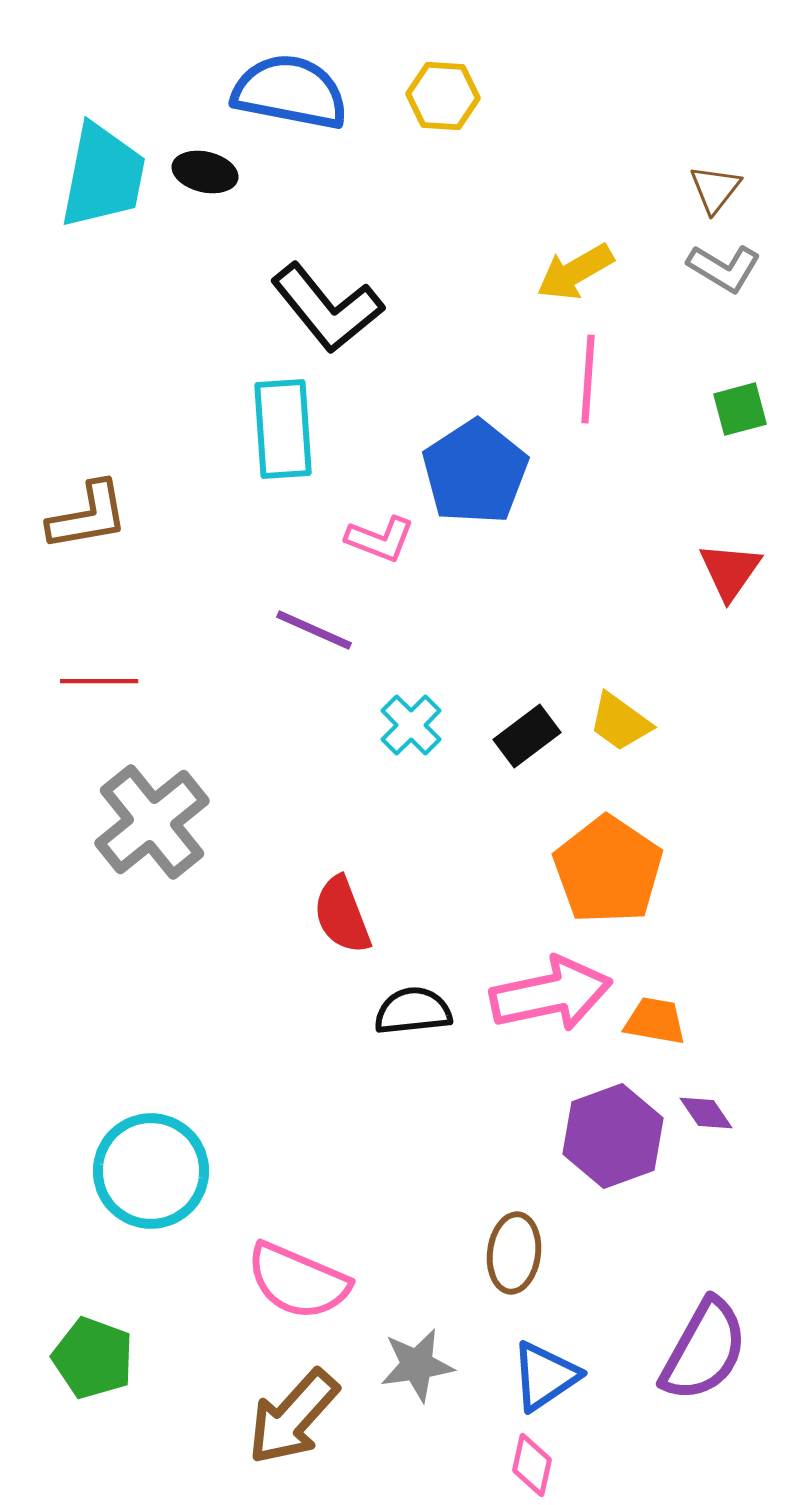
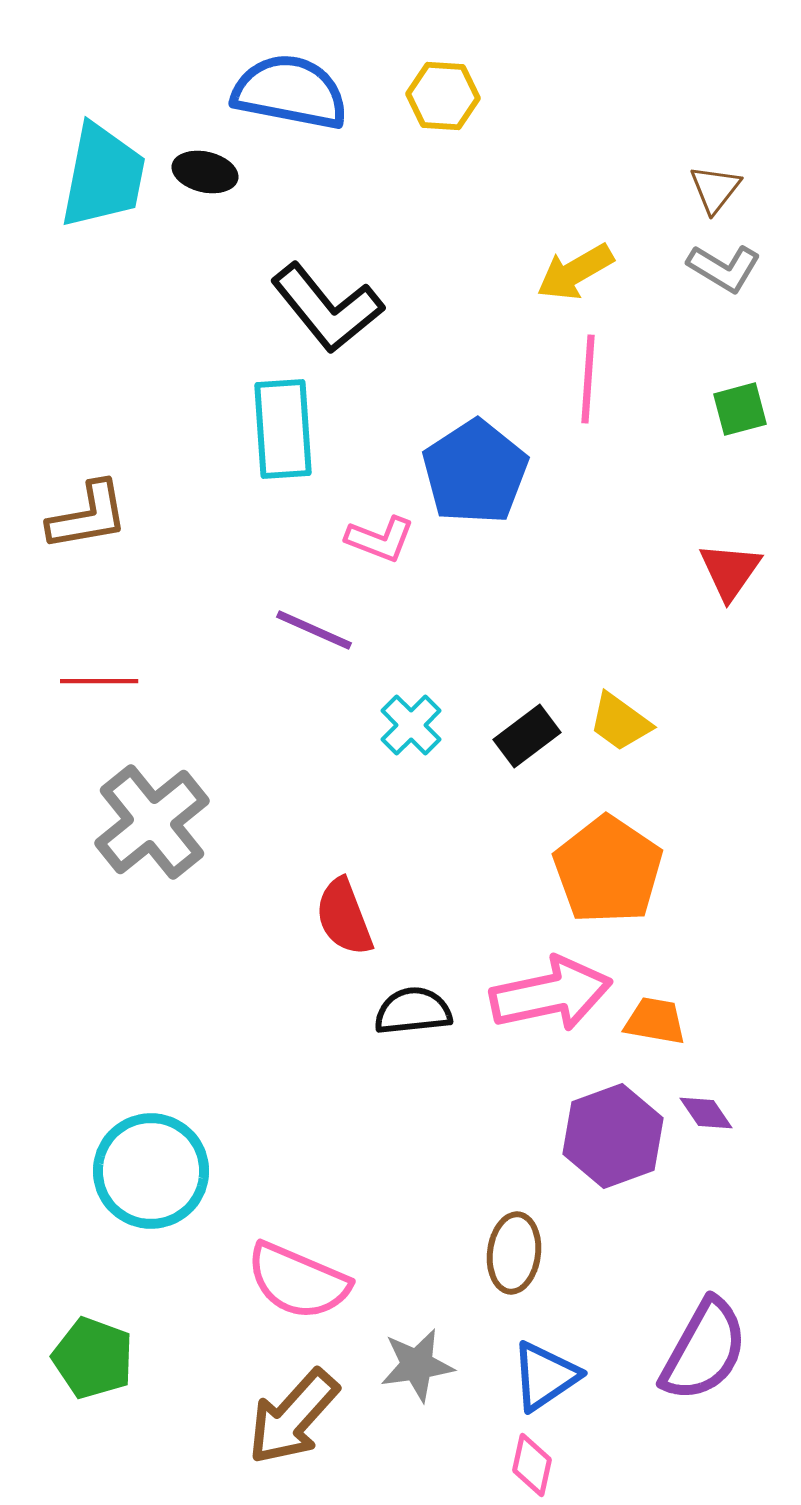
red semicircle: moved 2 px right, 2 px down
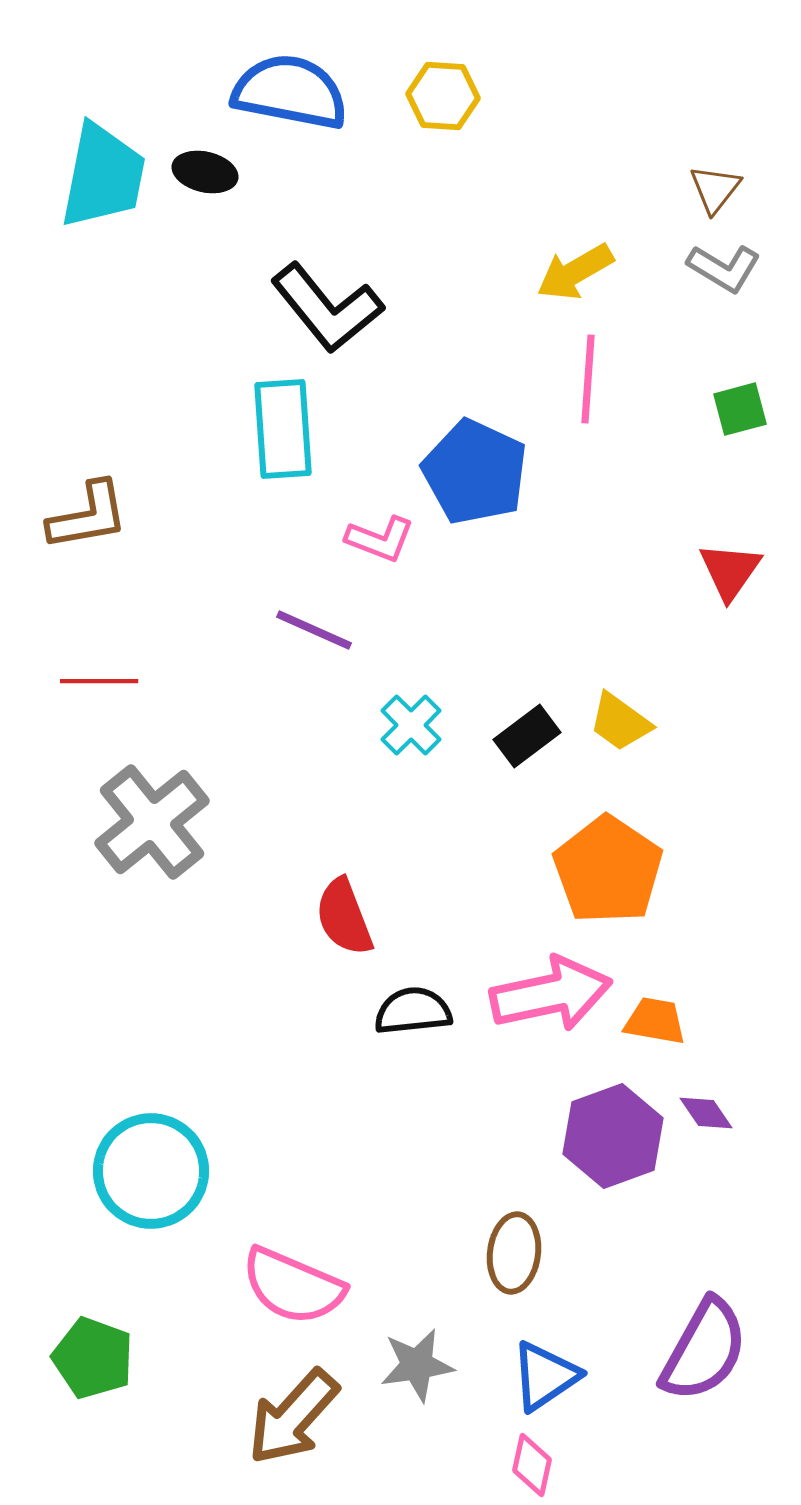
blue pentagon: rotated 14 degrees counterclockwise
pink semicircle: moved 5 px left, 5 px down
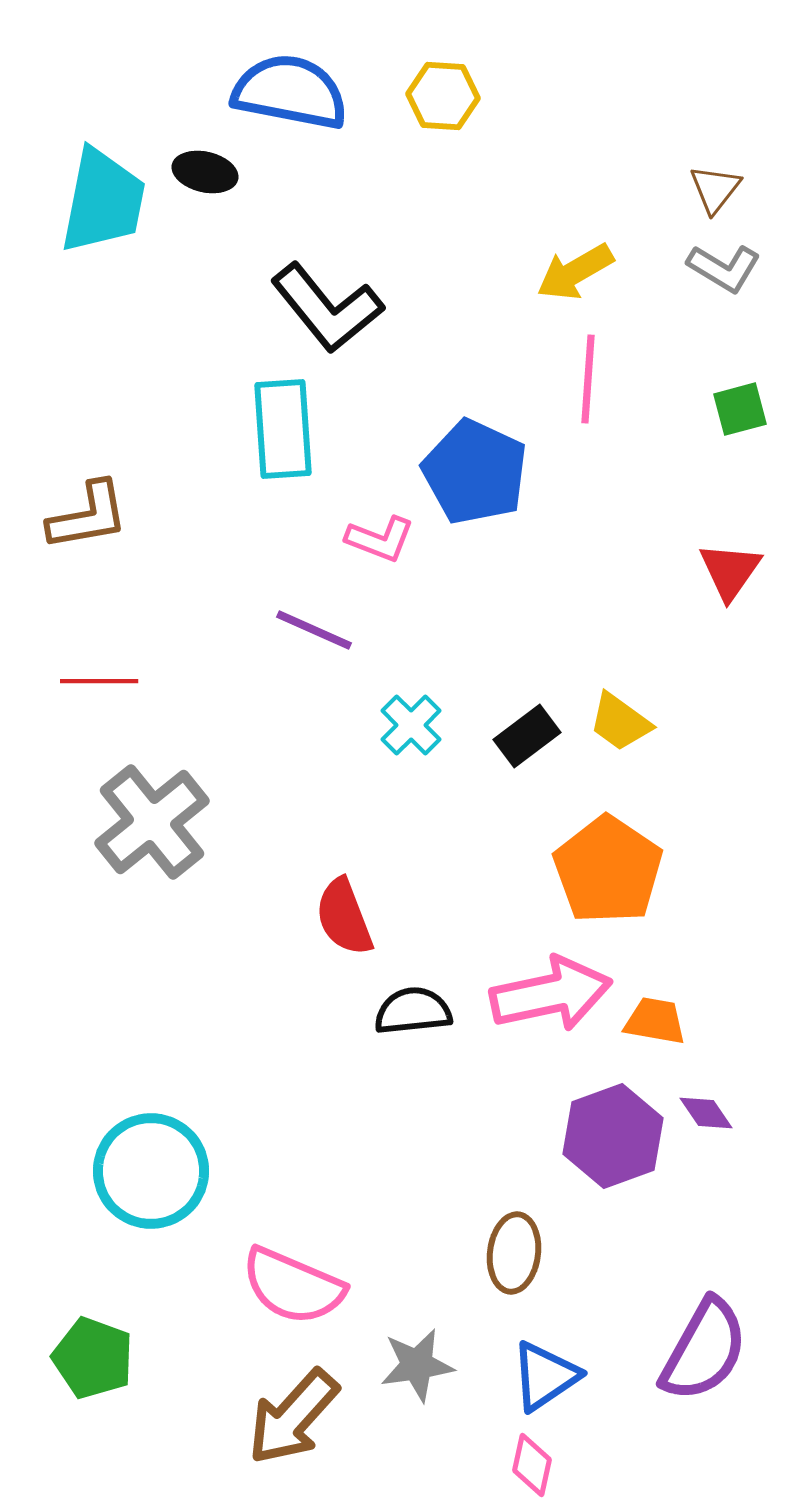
cyan trapezoid: moved 25 px down
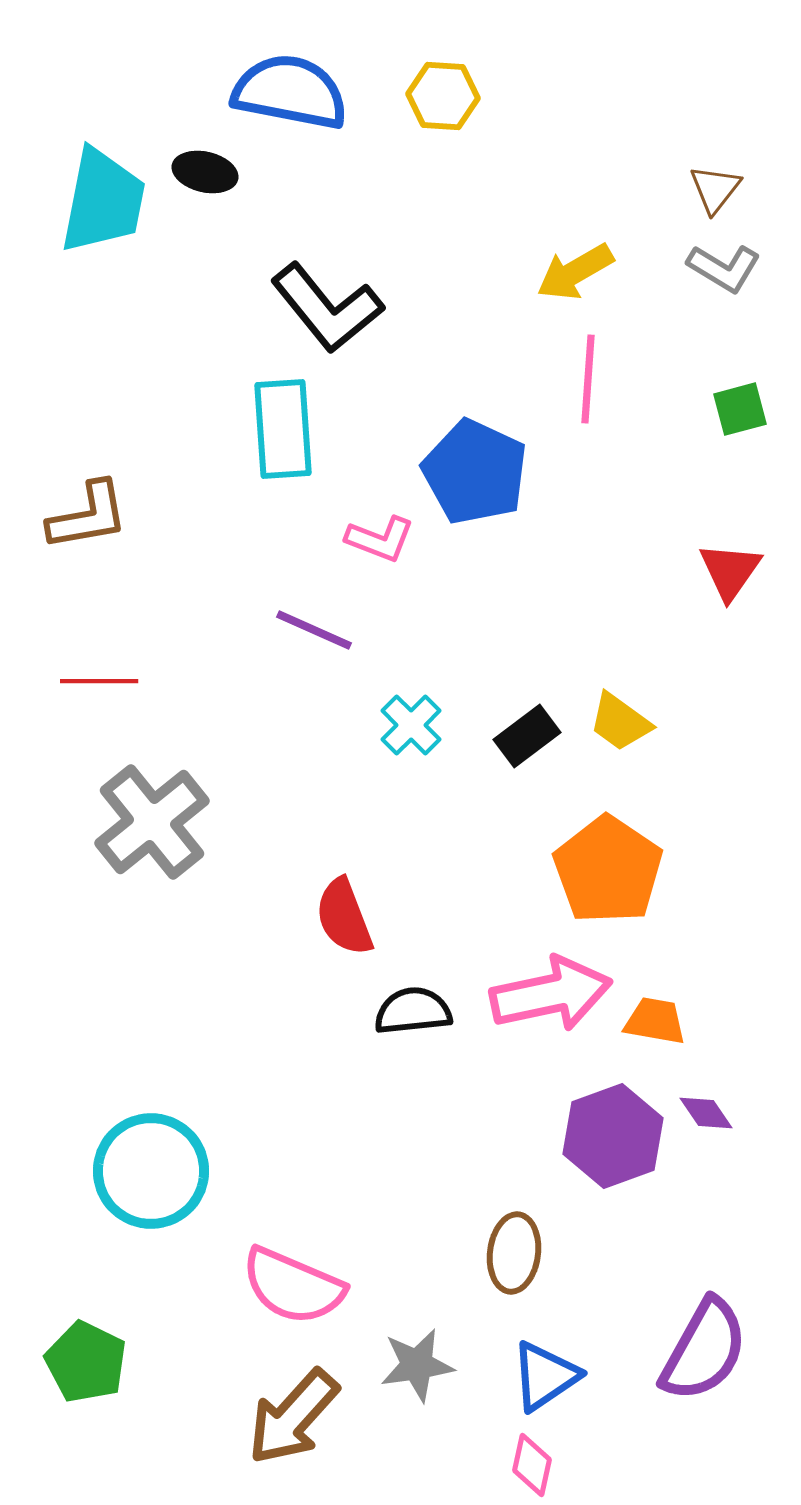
green pentagon: moved 7 px left, 4 px down; rotated 6 degrees clockwise
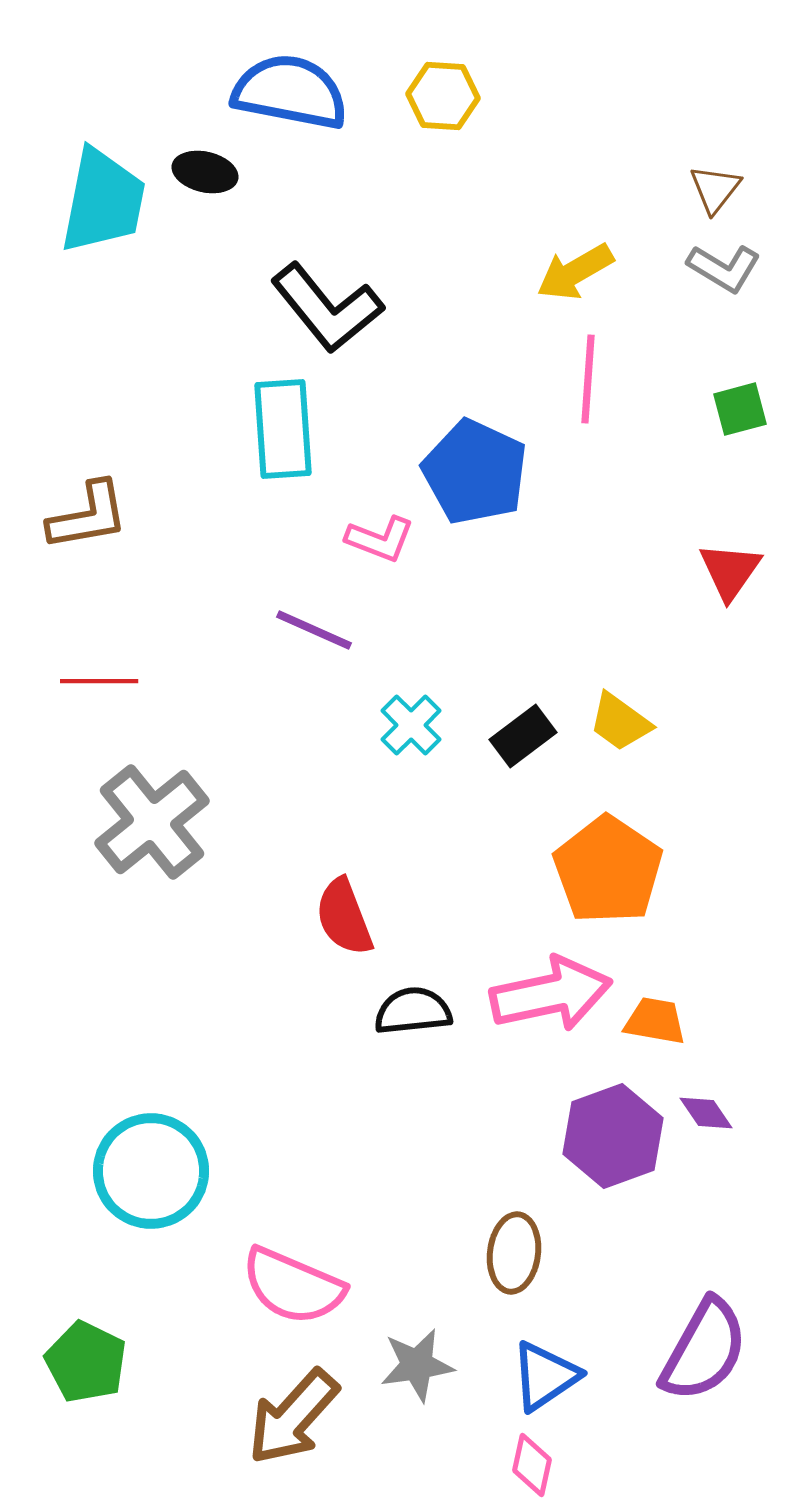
black rectangle: moved 4 px left
